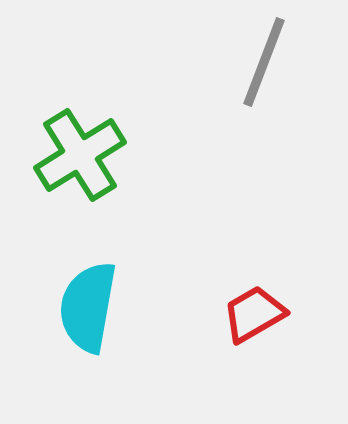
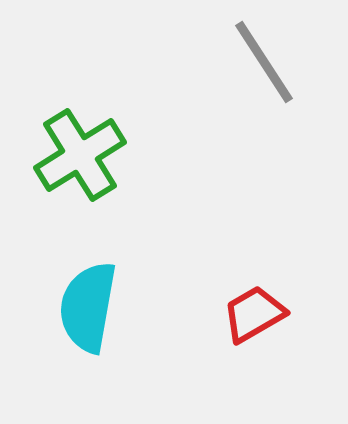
gray line: rotated 54 degrees counterclockwise
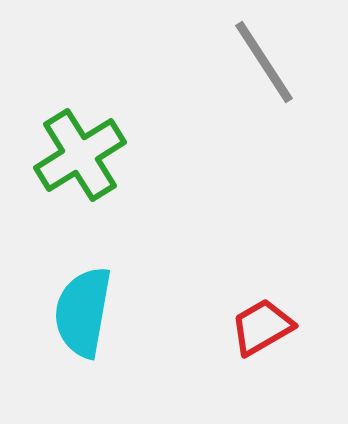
cyan semicircle: moved 5 px left, 5 px down
red trapezoid: moved 8 px right, 13 px down
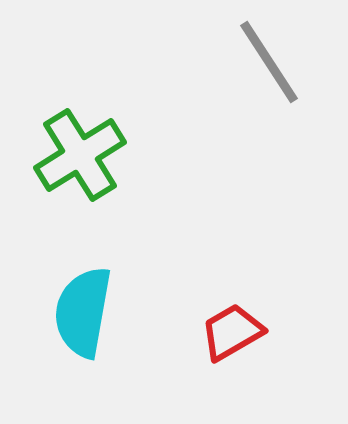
gray line: moved 5 px right
red trapezoid: moved 30 px left, 5 px down
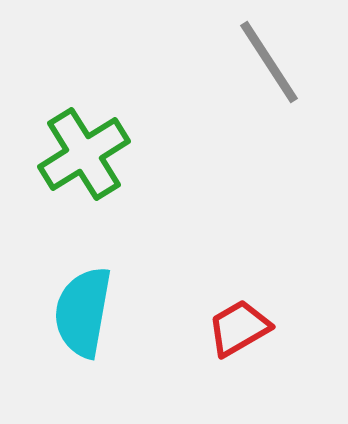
green cross: moved 4 px right, 1 px up
red trapezoid: moved 7 px right, 4 px up
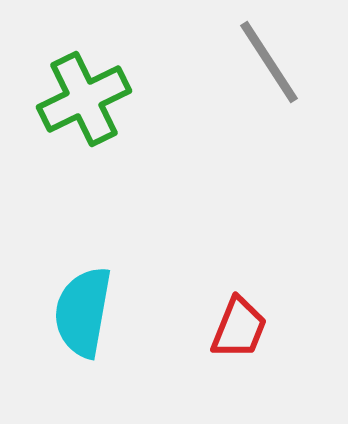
green cross: moved 55 px up; rotated 6 degrees clockwise
red trapezoid: rotated 142 degrees clockwise
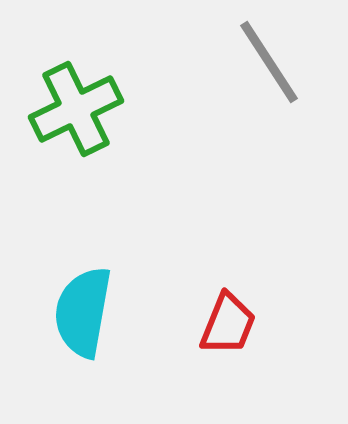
green cross: moved 8 px left, 10 px down
red trapezoid: moved 11 px left, 4 px up
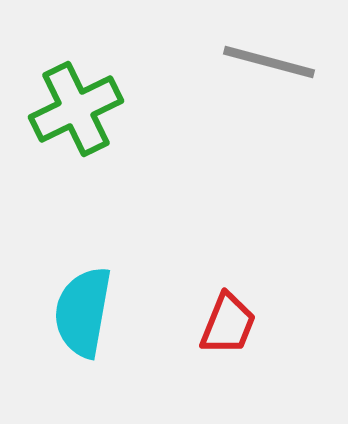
gray line: rotated 42 degrees counterclockwise
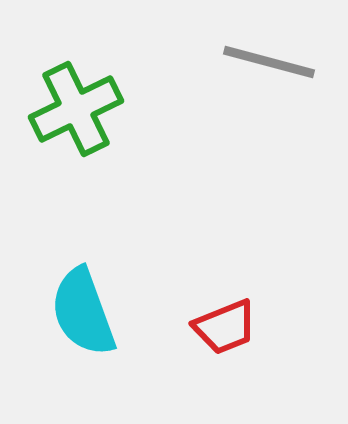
cyan semicircle: rotated 30 degrees counterclockwise
red trapezoid: moved 3 px left, 3 px down; rotated 46 degrees clockwise
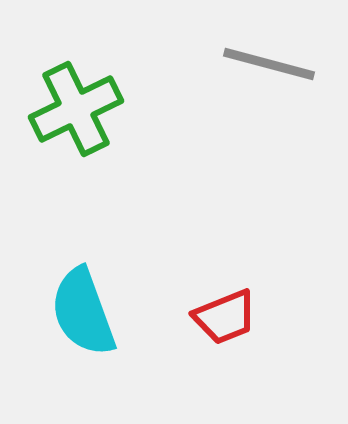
gray line: moved 2 px down
red trapezoid: moved 10 px up
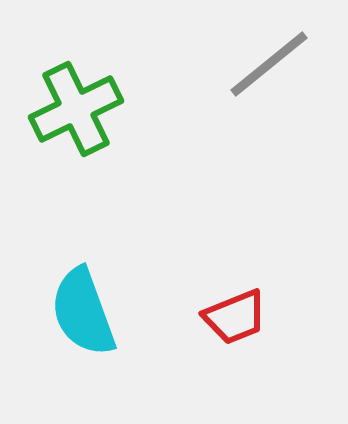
gray line: rotated 54 degrees counterclockwise
red trapezoid: moved 10 px right
